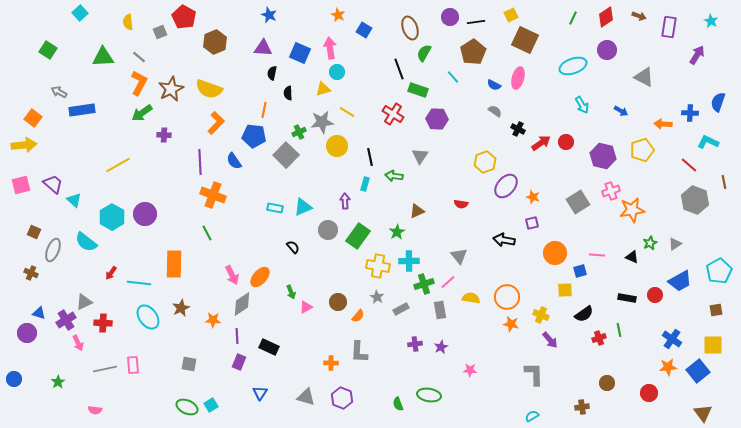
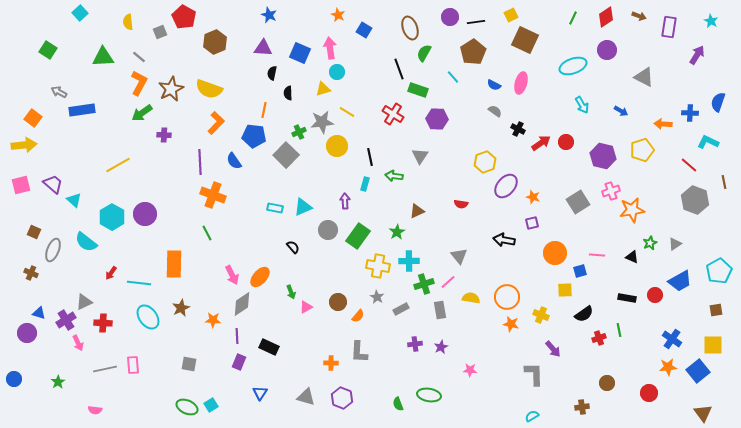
pink ellipse at (518, 78): moved 3 px right, 5 px down
purple arrow at (550, 340): moved 3 px right, 9 px down
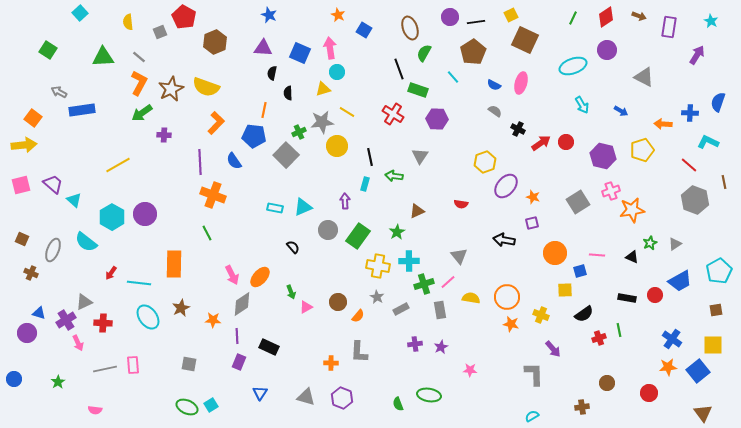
yellow semicircle at (209, 89): moved 3 px left, 2 px up
brown square at (34, 232): moved 12 px left, 7 px down
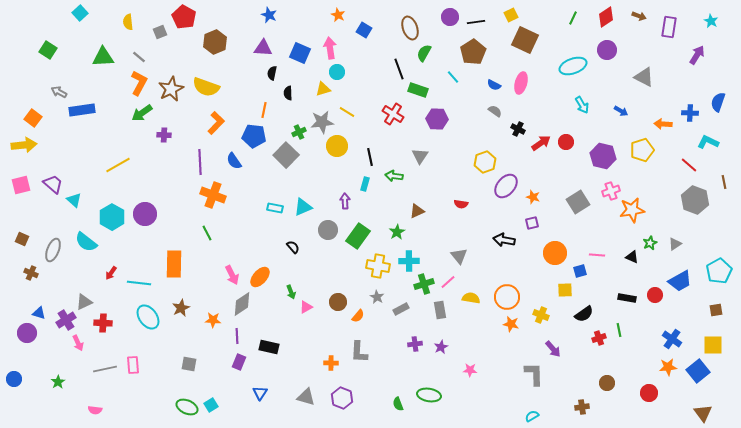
black rectangle at (269, 347): rotated 12 degrees counterclockwise
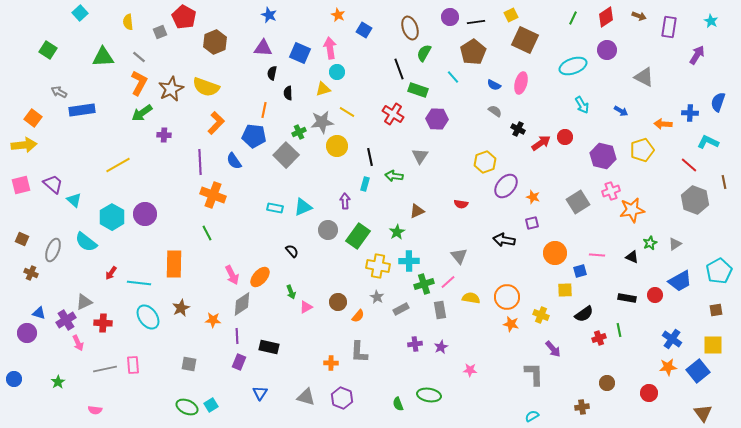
red circle at (566, 142): moved 1 px left, 5 px up
black semicircle at (293, 247): moved 1 px left, 4 px down
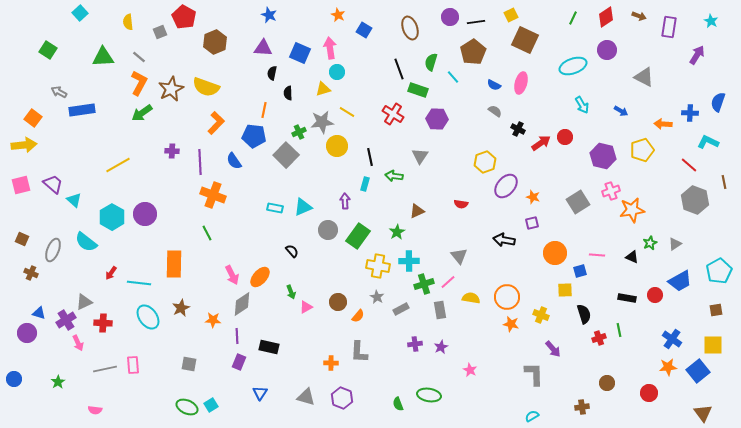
green semicircle at (424, 53): moved 7 px right, 9 px down; rotated 12 degrees counterclockwise
purple cross at (164, 135): moved 8 px right, 16 px down
black semicircle at (584, 314): rotated 72 degrees counterclockwise
pink star at (470, 370): rotated 24 degrees clockwise
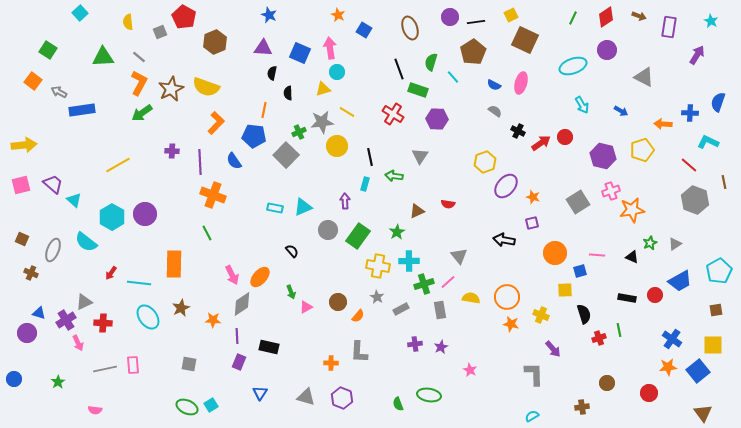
orange square at (33, 118): moved 37 px up
black cross at (518, 129): moved 2 px down
red semicircle at (461, 204): moved 13 px left
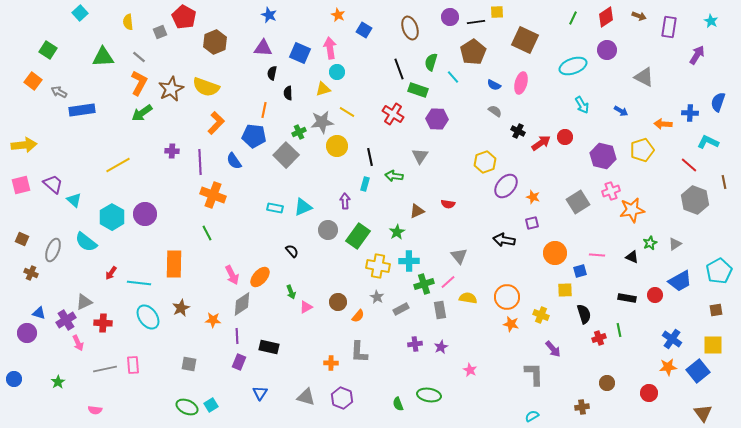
yellow square at (511, 15): moved 14 px left, 3 px up; rotated 24 degrees clockwise
yellow semicircle at (471, 298): moved 3 px left
